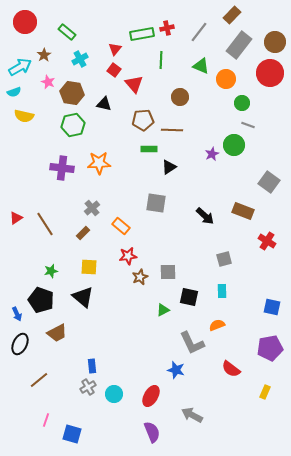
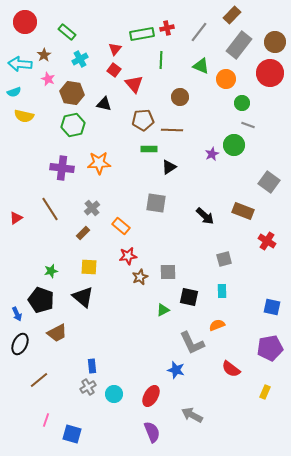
cyan arrow at (20, 67): moved 3 px up; rotated 145 degrees counterclockwise
pink star at (48, 82): moved 3 px up
brown line at (45, 224): moved 5 px right, 15 px up
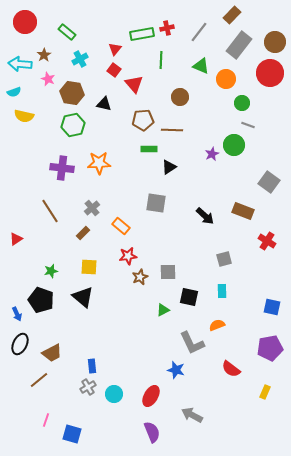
brown line at (50, 209): moved 2 px down
red triangle at (16, 218): moved 21 px down
brown trapezoid at (57, 333): moved 5 px left, 20 px down
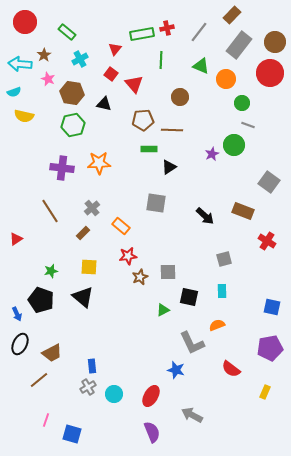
red square at (114, 70): moved 3 px left, 4 px down
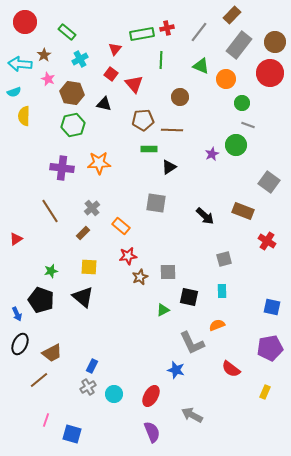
yellow semicircle at (24, 116): rotated 78 degrees clockwise
green circle at (234, 145): moved 2 px right
blue rectangle at (92, 366): rotated 32 degrees clockwise
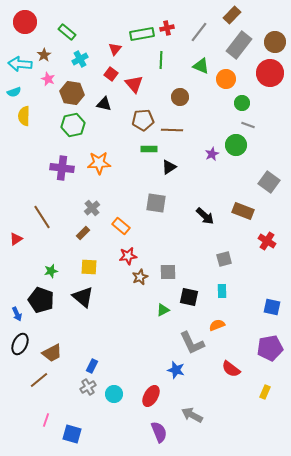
brown line at (50, 211): moved 8 px left, 6 px down
purple semicircle at (152, 432): moved 7 px right
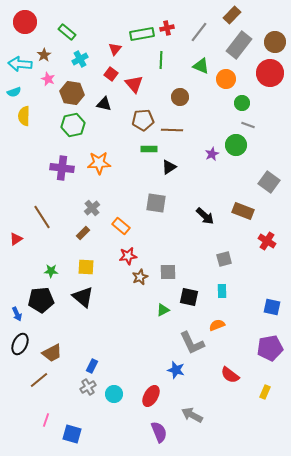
yellow square at (89, 267): moved 3 px left
green star at (51, 271): rotated 16 degrees clockwise
black pentagon at (41, 300): rotated 25 degrees counterclockwise
red semicircle at (231, 369): moved 1 px left, 6 px down
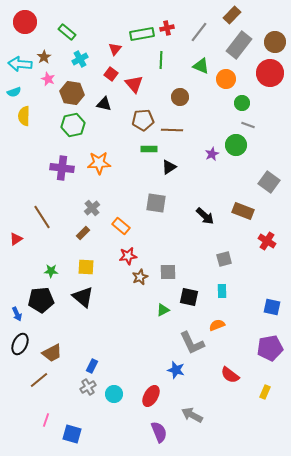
brown star at (44, 55): moved 2 px down
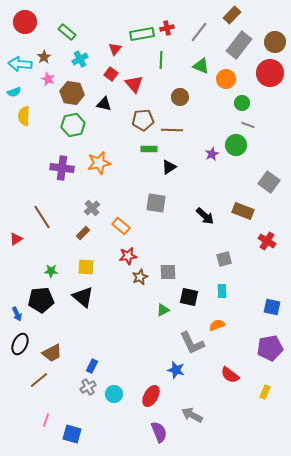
orange star at (99, 163): rotated 10 degrees counterclockwise
